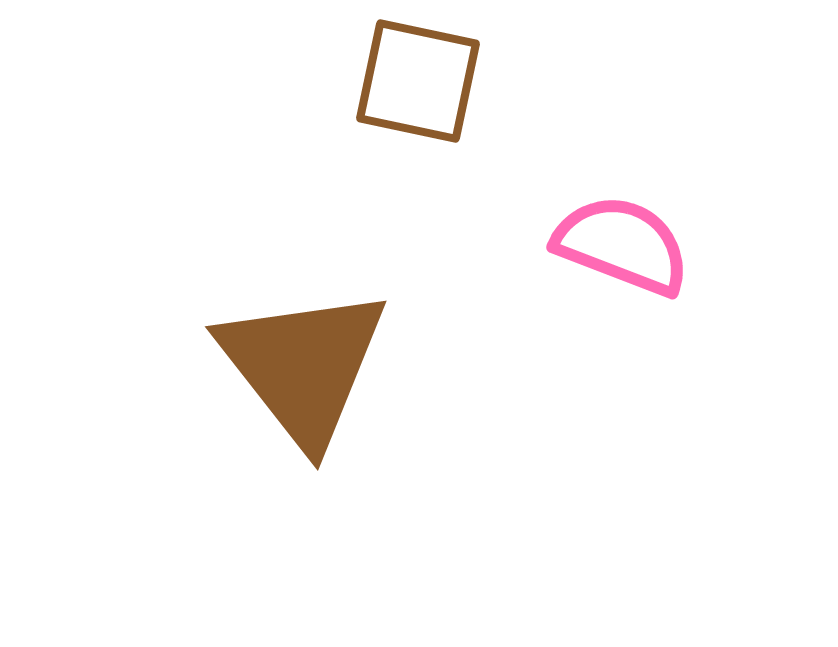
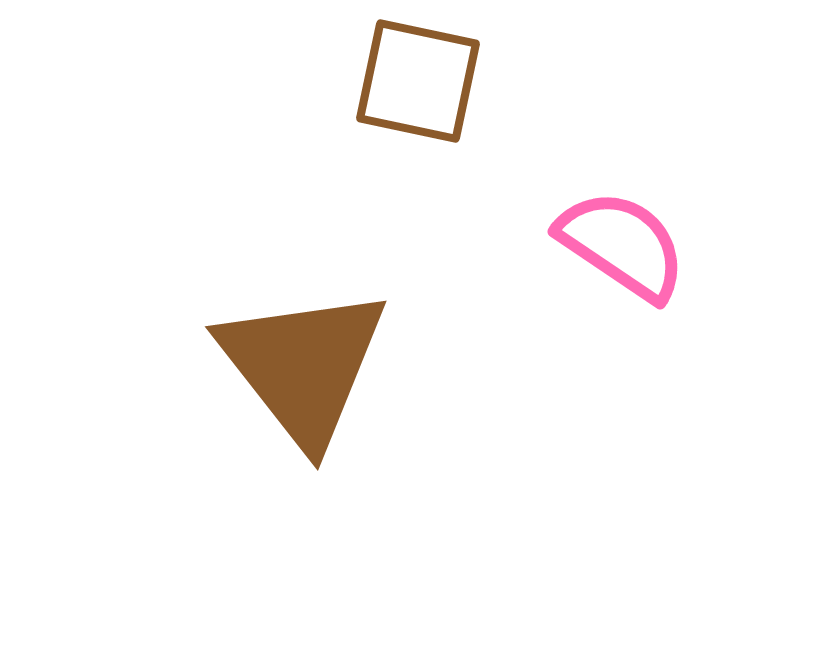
pink semicircle: rotated 13 degrees clockwise
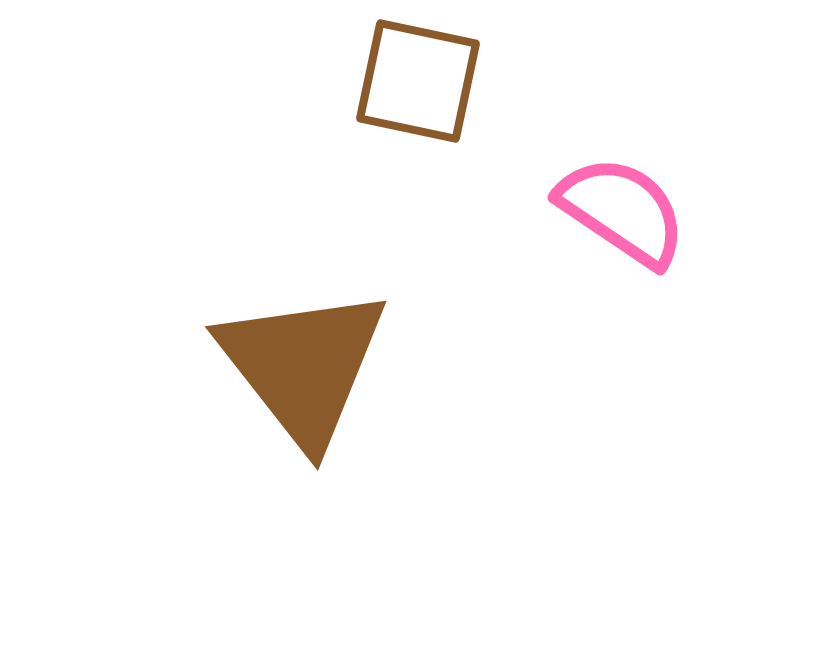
pink semicircle: moved 34 px up
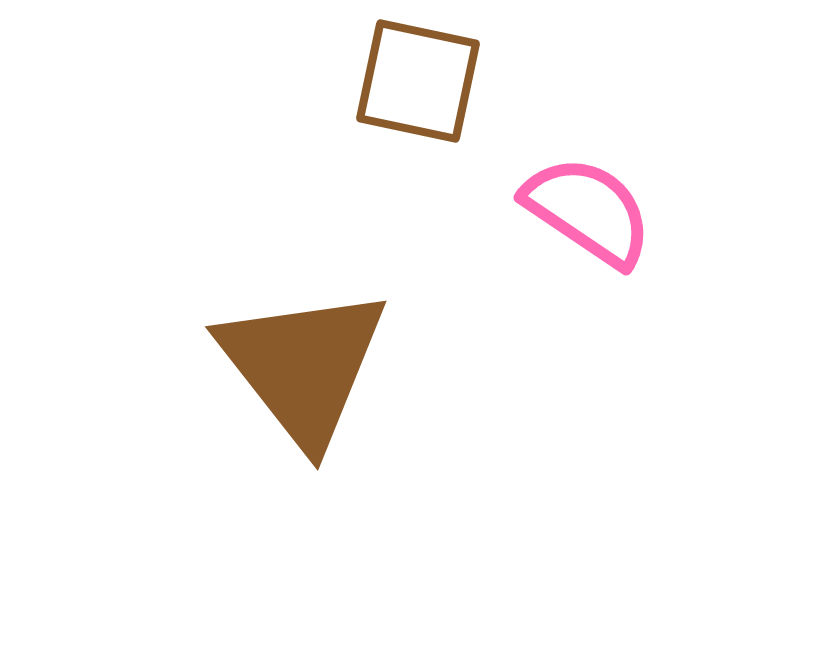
pink semicircle: moved 34 px left
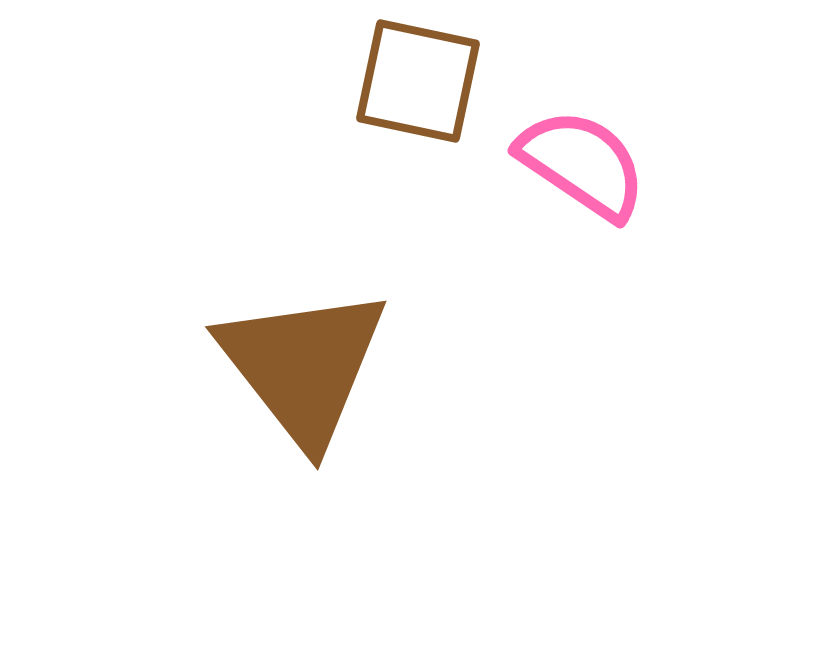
pink semicircle: moved 6 px left, 47 px up
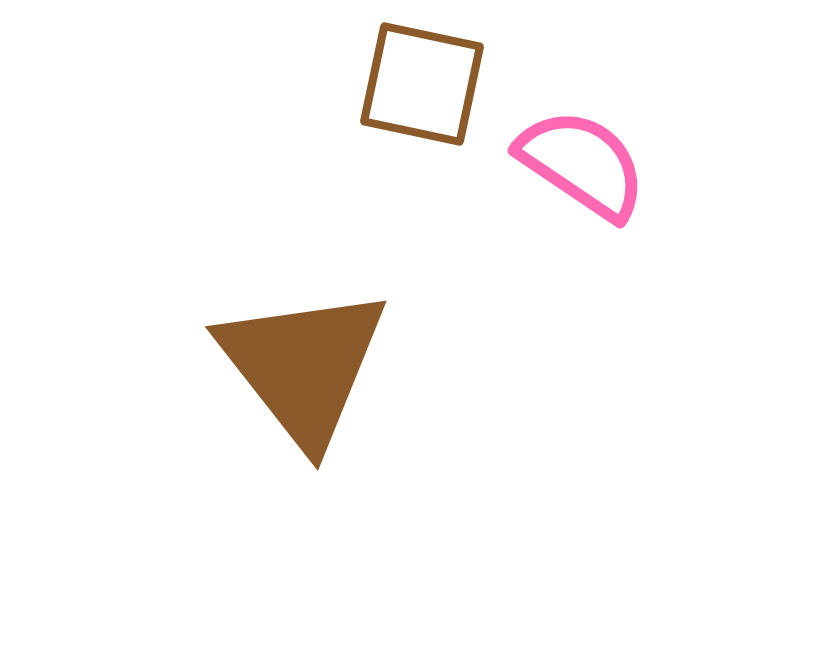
brown square: moved 4 px right, 3 px down
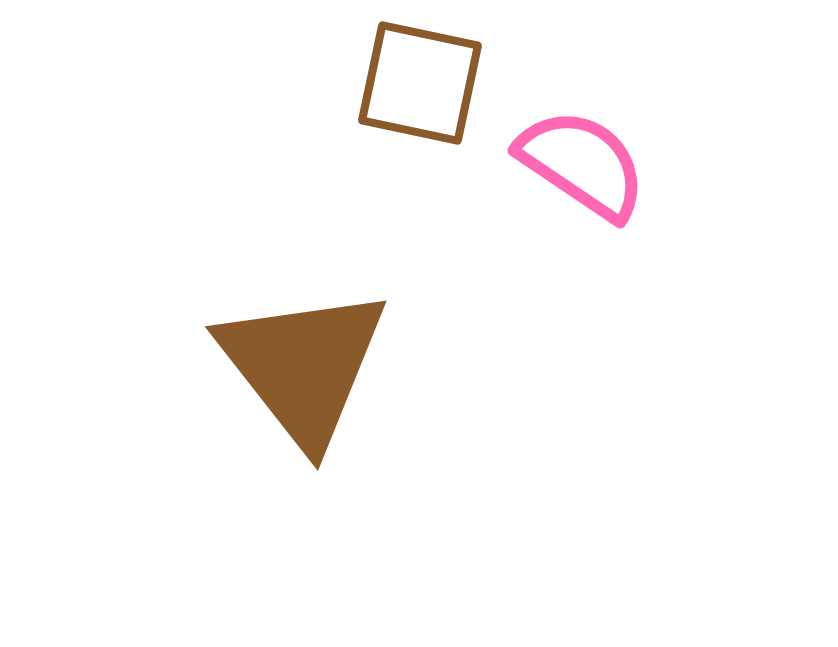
brown square: moved 2 px left, 1 px up
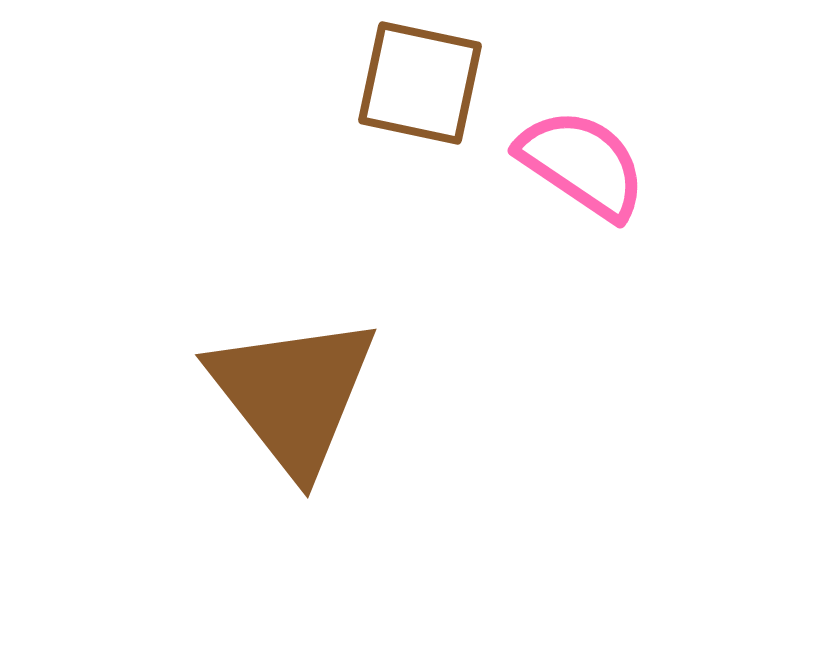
brown triangle: moved 10 px left, 28 px down
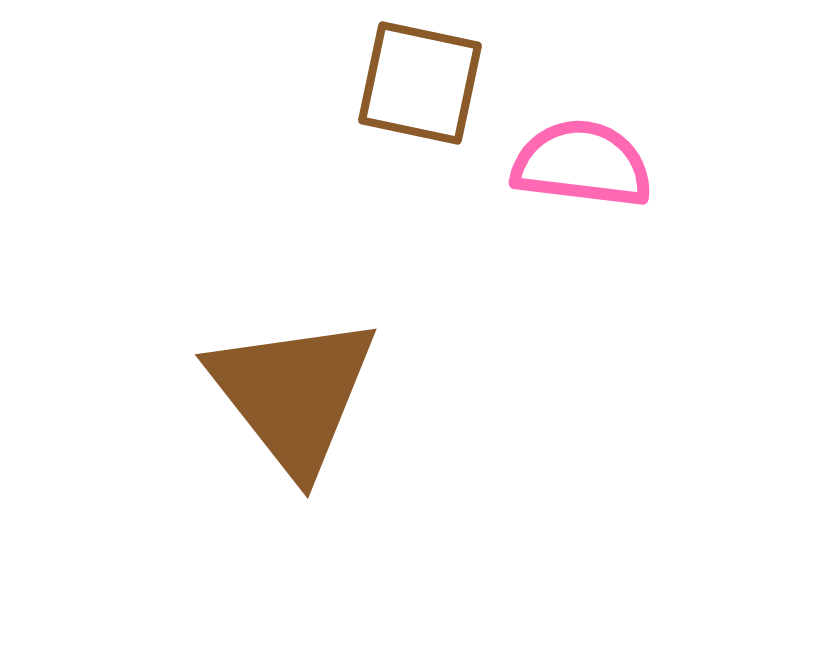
pink semicircle: rotated 27 degrees counterclockwise
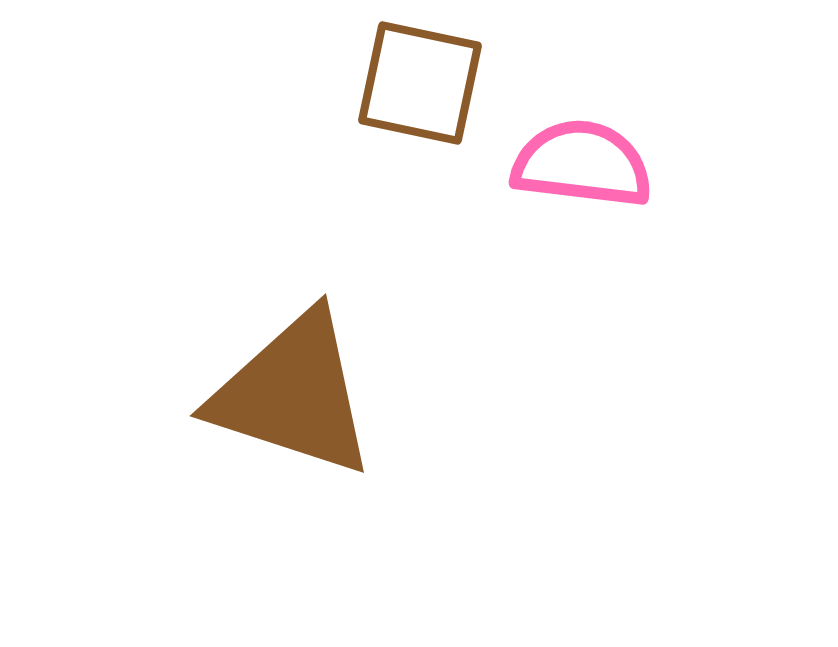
brown triangle: rotated 34 degrees counterclockwise
